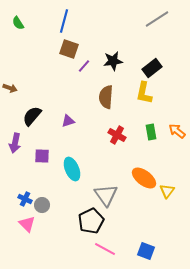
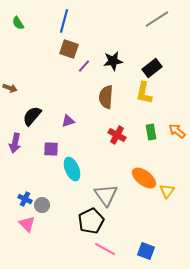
purple square: moved 9 px right, 7 px up
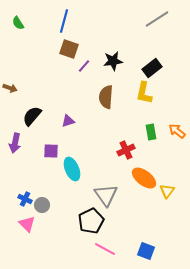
red cross: moved 9 px right, 15 px down; rotated 36 degrees clockwise
purple square: moved 2 px down
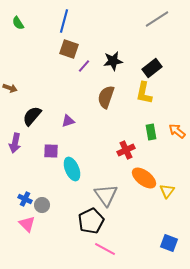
brown semicircle: rotated 15 degrees clockwise
blue square: moved 23 px right, 8 px up
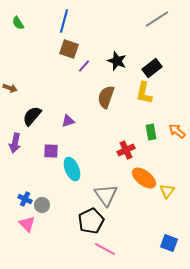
black star: moved 4 px right; rotated 30 degrees clockwise
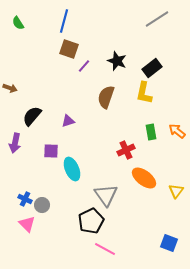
yellow triangle: moved 9 px right
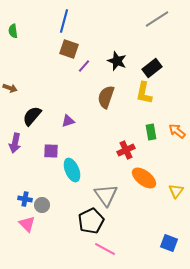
green semicircle: moved 5 px left, 8 px down; rotated 24 degrees clockwise
cyan ellipse: moved 1 px down
blue cross: rotated 16 degrees counterclockwise
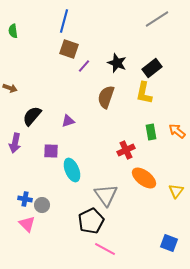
black star: moved 2 px down
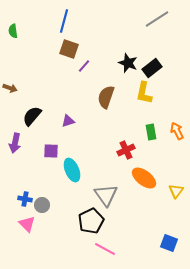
black star: moved 11 px right
orange arrow: rotated 24 degrees clockwise
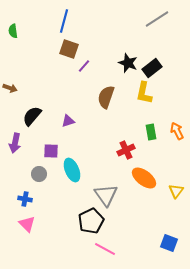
gray circle: moved 3 px left, 31 px up
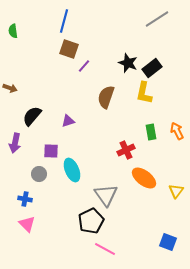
blue square: moved 1 px left, 1 px up
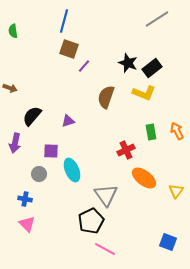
yellow L-shape: rotated 80 degrees counterclockwise
